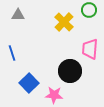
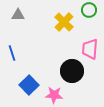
black circle: moved 2 px right
blue square: moved 2 px down
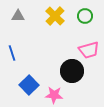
green circle: moved 4 px left, 6 px down
gray triangle: moved 1 px down
yellow cross: moved 9 px left, 6 px up
pink trapezoid: moved 1 px left, 1 px down; rotated 110 degrees counterclockwise
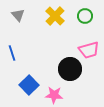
gray triangle: moved 1 px up; rotated 48 degrees clockwise
black circle: moved 2 px left, 2 px up
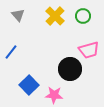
green circle: moved 2 px left
blue line: moved 1 px left, 1 px up; rotated 56 degrees clockwise
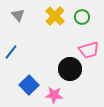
green circle: moved 1 px left, 1 px down
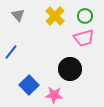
green circle: moved 3 px right, 1 px up
pink trapezoid: moved 5 px left, 12 px up
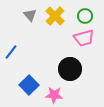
gray triangle: moved 12 px right
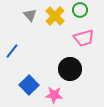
green circle: moved 5 px left, 6 px up
blue line: moved 1 px right, 1 px up
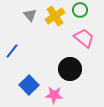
yellow cross: rotated 12 degrees clockwise
pink trapezoid: rotated 125 degrees counterclockwise
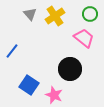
green circle: moved 10 px right, 4 px down
gray triangle: moved 1 px up
blue square: rotated 12 degrees counterclockwise
pink star: rotated 18 degrees clockwise
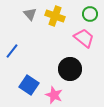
yellow cross: rotated 36 degrees counterclockwise
